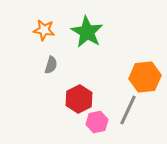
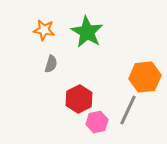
gray semicircle: moved 1 px up
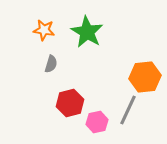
red hexagon: moved 9 px left, 4 px down; rotated 12 degrees clockwise
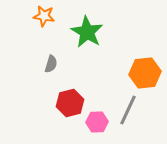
orange star: moved 14 px up
orange hexagon: moved 4 px up
pink hexagon: rotated 10 degrees clockwise
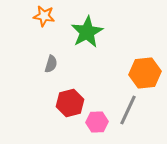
green star: rotated 12 degrees clockwise
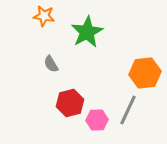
gray semicircle: rotated 132 degrees clockwise
pink hexagon: moved 2 px up
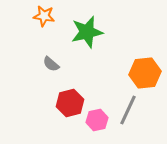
green star: rotated 16 degrees clockwise
gray semicircle: rotated 18 degrees counterclockwise
pink hexagon: rotated 10 degrees counterclockwise
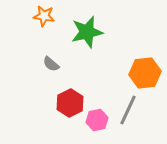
red hexagon: rotated 12 degrees counterclockwise
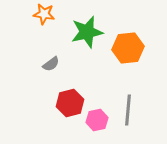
orange star: moved 2 px up
gray semicircle: rotated 78 degrees counterclockwise
orange hexagon: moved 17 px left, 25 px up
red hexagon: rotated 12 degrees clockwise
gray line: rotated 20 degrees counterclockwise
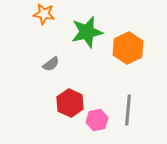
orange hexagon: rotated 20 degrees counterclockwise
red hexagon: rotated 20 degrees counterclockwise
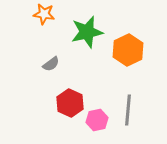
orange hexagon: moved 2 px down
